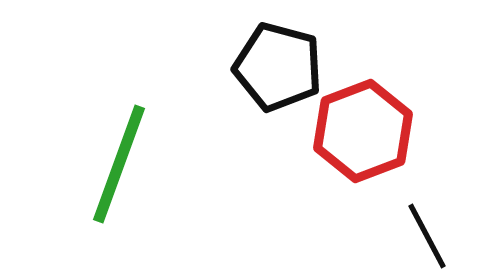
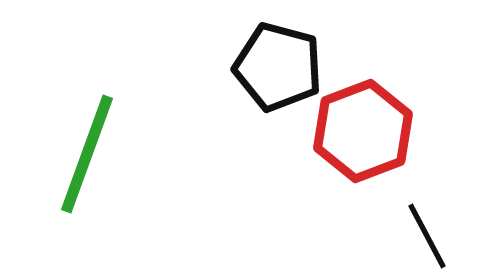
green line: moved 32 px left, 10 px up
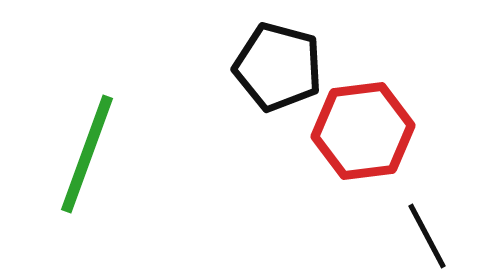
red hexagon: rotated 14 degrees clockwise
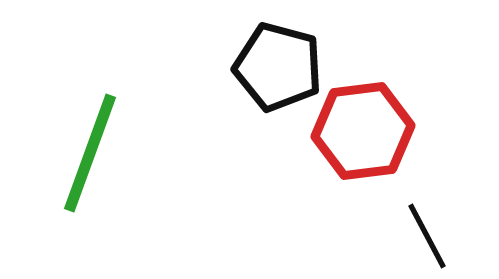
green line: moved 3 px right, 1 px up
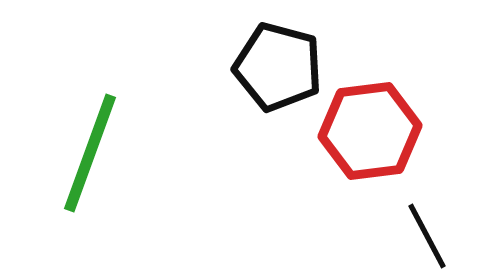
red hexagon: moved 7 px right
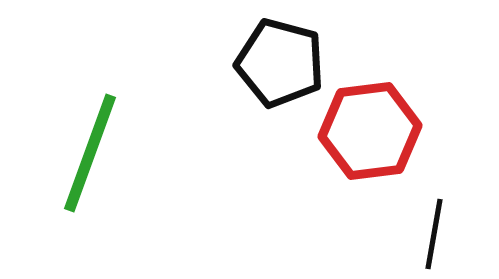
black pentagon: moved 2 px right, 4 px up
black line: moved 7 px right, 2 px up; rotated 38 degrees clockwise
